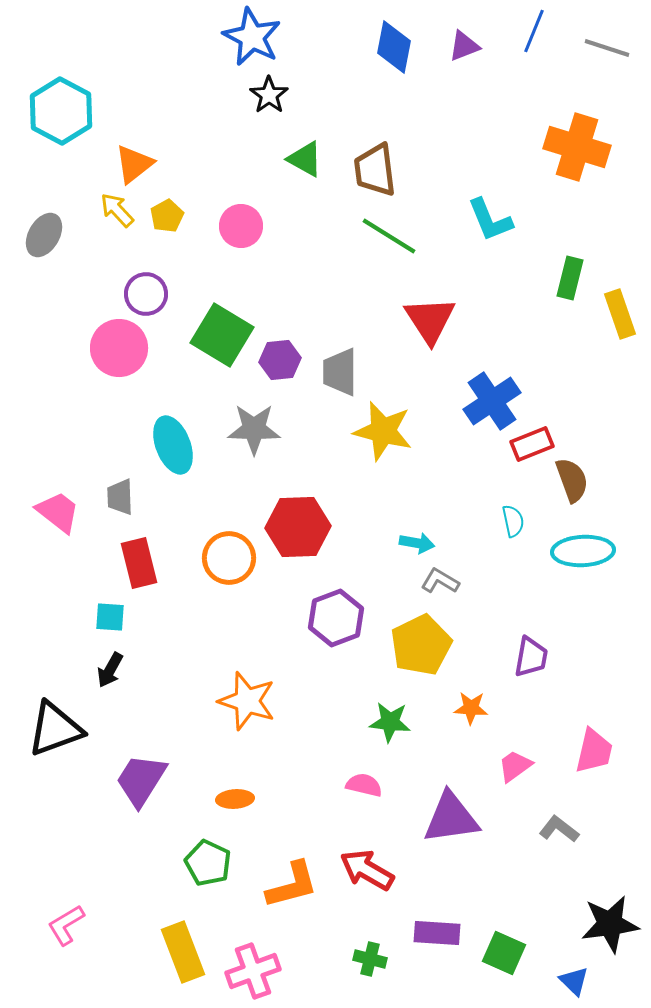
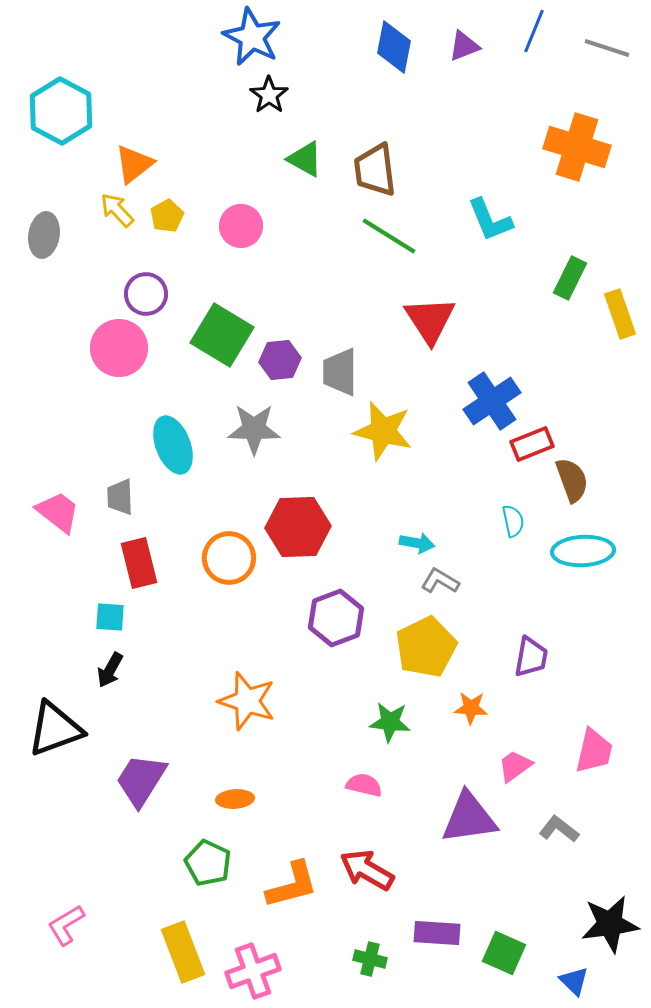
gray ellipse at (44, 235): rotated 21 degrees counterclockwise
green rectangle at (570, 278): rotated 12 degrees clockwise
yellow pentagon at (421, 645): moved 5 px right, 2 px down
purple triangle at (451, 818): moved 18 px right
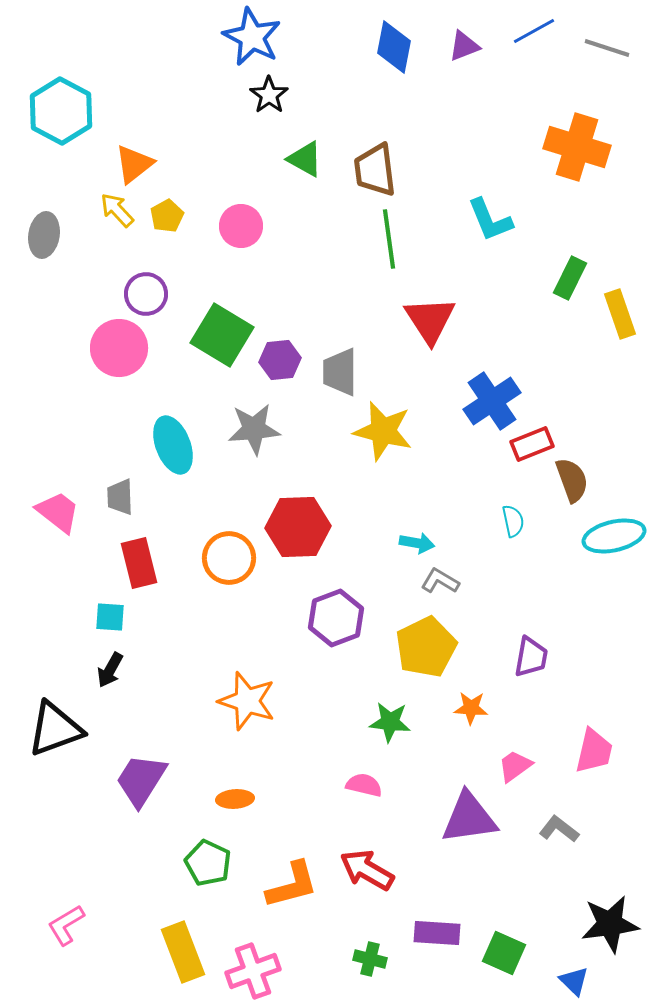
blue line at (534, 31): rotated 39 degrees clockwise
green line at (389, 236): moved 3 px down; rotated 50 degrees clockwise
gray star at (254, 429): rotated 6 degrees counterclockwise
cyan ellipse at (583, 551): moved 31 px right, 15 px up; rotated 10 degrees counterclockwise
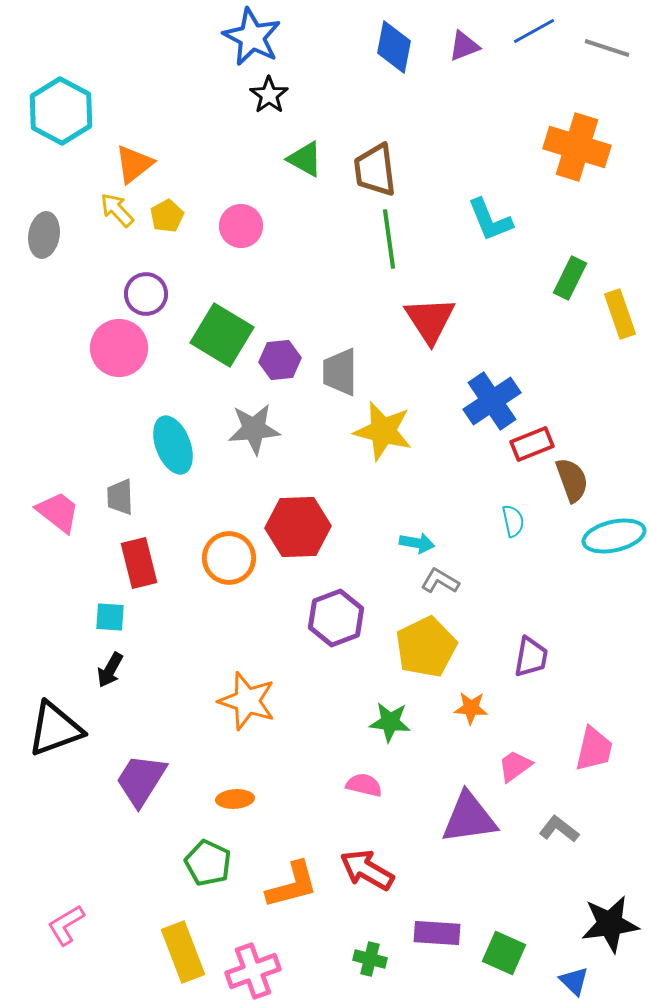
pink trapezoid at (594, 751): moved 2 px up
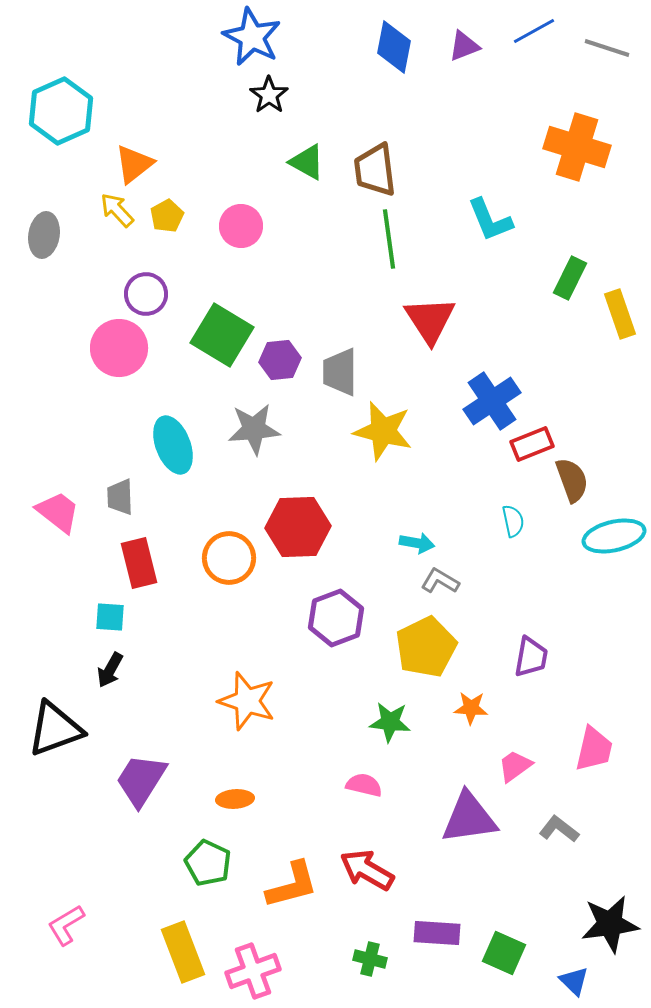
cyan hexagon at (61, 111): rotated 8 degrees clockwise
green triangle at (305, 159): moved 2 px right, 3 px down
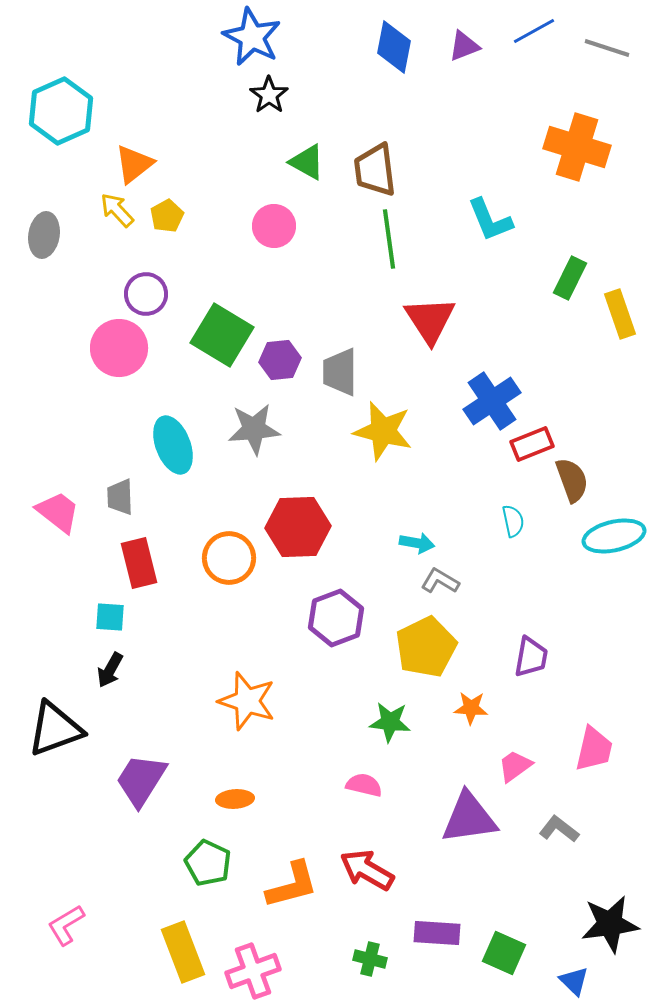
pink circle at (241, 226): moved 33 px right
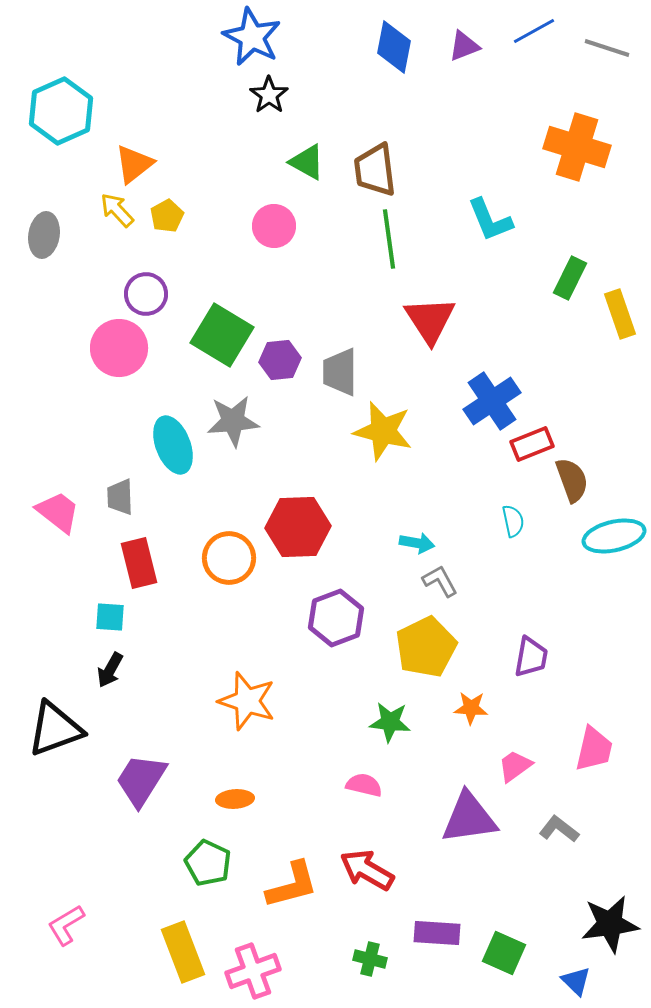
gray star at (254, 429): moved 21 px left, 8 px up
gray L-shape at (440, 581): rotated 30 degrees clockwise
blue triangle at (574, 981): moved 2 px right
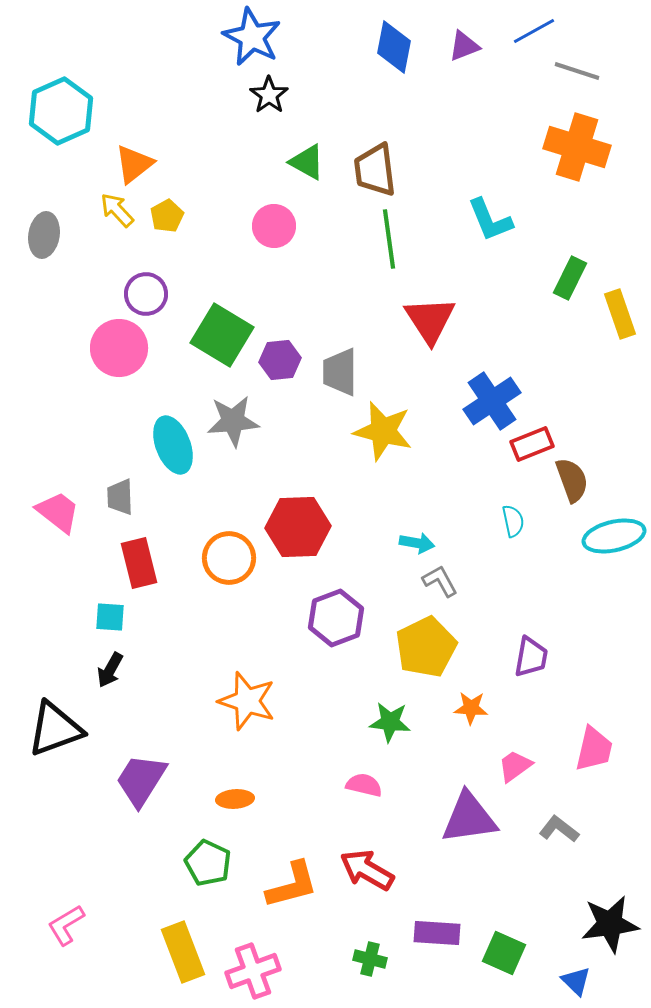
gray line at (607, 48): moved 30 px left, 23 px down
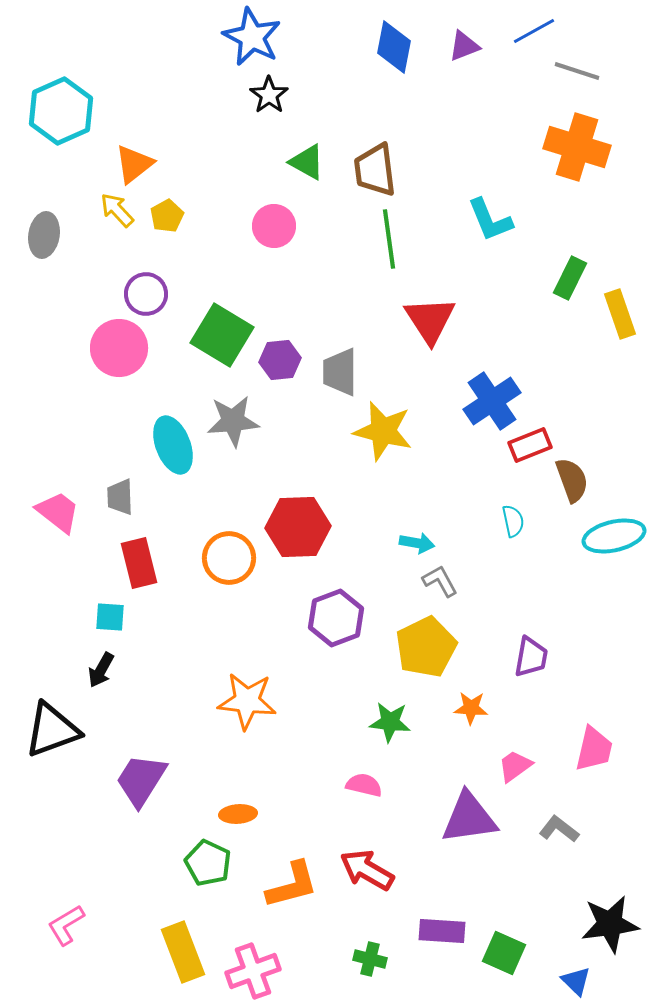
red rectangle at (532, 444): moved 2 px left, 1 px down
black arrow at (110, 670): moved 9 px left
orange star at (247, 701): rotated 12 degrees counterclockwise
black triangle at (55, 729): moved 3 px left, 1 px down
orange ellipse at (235, 799): moved 3 px right, 15 px down
purple rectangle at (437, 933): moved 5 px right, 2 px up
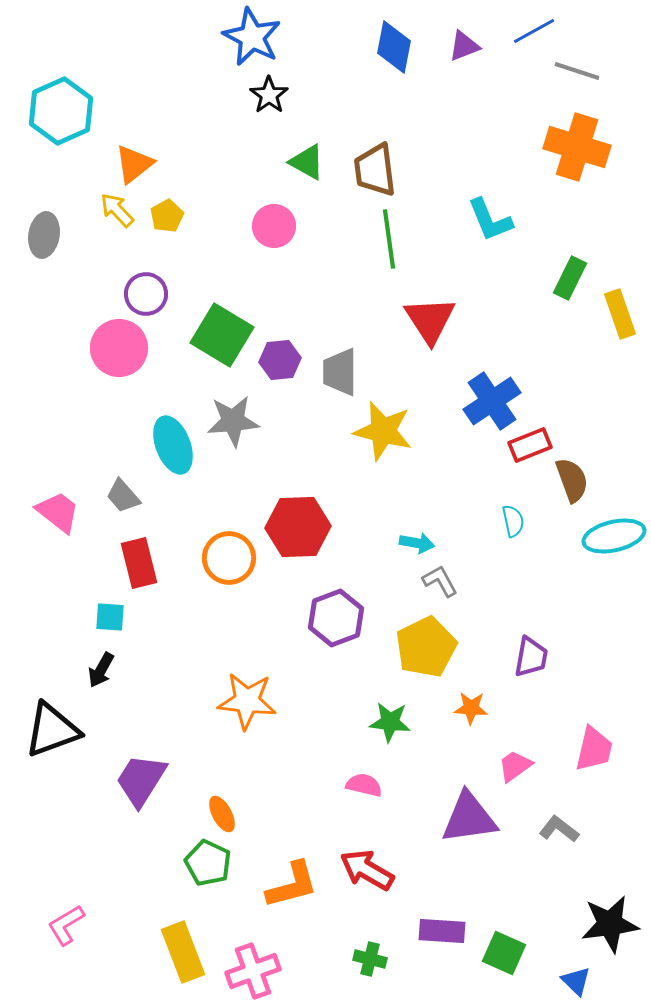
gray trapezoid at (120, 497): moved 3 px right, 1 px up; rotated 39 degrees counterclockwise
orange ellipse at (238, 814): moved 16 px left; rotated 66 degrees clockwise
